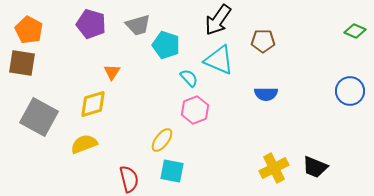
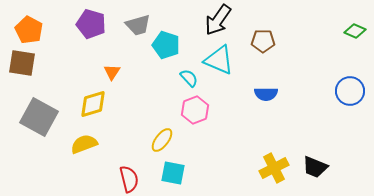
cyan square: moved 1 px right, 2 px down
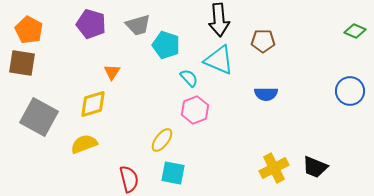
black arrow: moved 1 px right; rotated 40 degrees counterclockwise
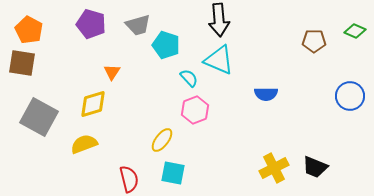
brown pentagon: moved 51 px right
blue circle: moved 5 px down
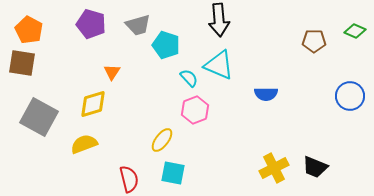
cyan triangle: moved 5 px down
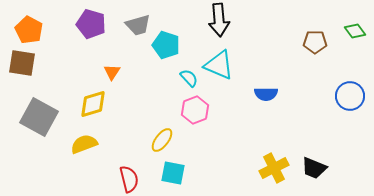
green diamond: rotated 30 degrees clockwise
brown pentagon: moved 1 px right, 1 px down
black trapezoid: moved 1 px left, 1 px down
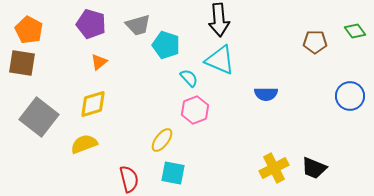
cyan triangle: moved 1 px right, 5 px up
orange triangle: moved 13 px left, 10 px up; rotated 18 degrees clockwise
gray square: rotated 9 degrees clockwise
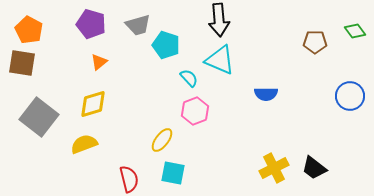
pink hexagon: moved 1 px down
black trapezoid: rotated 16 degrees clockwise
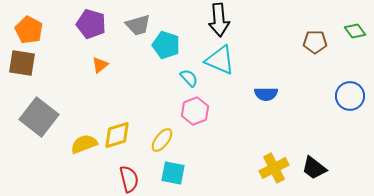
orange triangle: moved 1 px right, 3 px down
yellow diamond: moved 24 px right, 31 px down
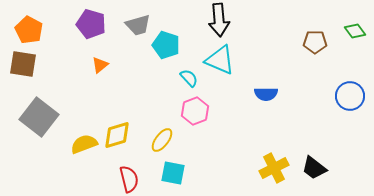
brown square: moved 1 px right, 1 px down
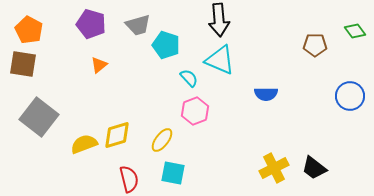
brown pentagon: moved 3 px down
orange triangle: moved 1 px left
